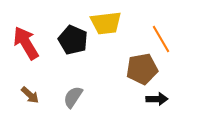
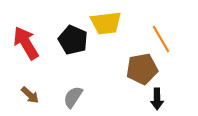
black arrow: rotated 90 degrees clockwise
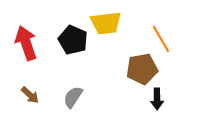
red arrow: rotated 12 degrees clockwise
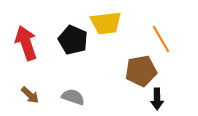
brown pentagon: moved 1 px left, 2 px down
gray semicircle: rotated 75 degrees clockwise
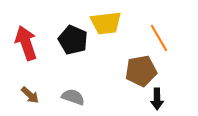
orange line: moved 2 px left, 1 px up
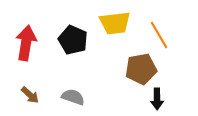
yellow trapezoid: moved 9 px right
orange line: moved 3 px up
red arrow: rotated 28 degrees clockwise
brown pentagon: moved 2 px up
